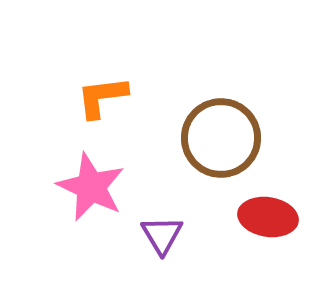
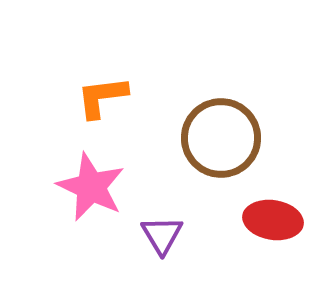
red ellipse: moved 5 px right, 3 px down
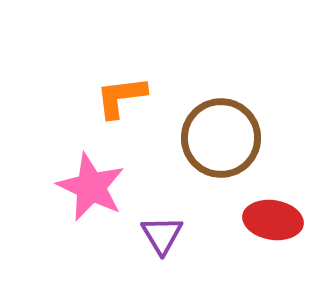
orange L-shape: moved 19 px right
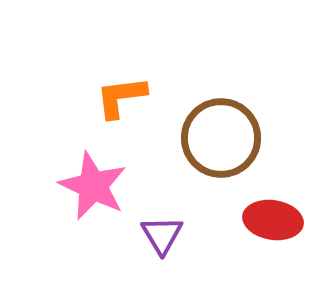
pink star: moved 2 px right, 1 px up
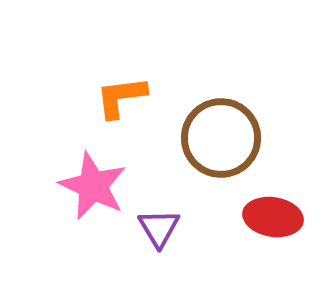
red ellipse: moved 3 px up
purple triangle: moved 3 px left, 7 px up
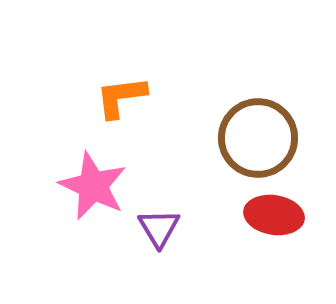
brown circle: moved 37 px right
red ellipse: moved 1 px right, 2 px up
